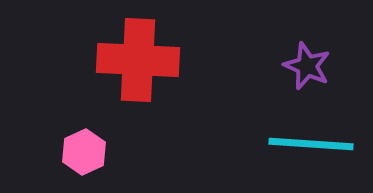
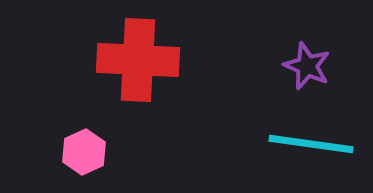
cyan line: rotated 4 degrees clockwise
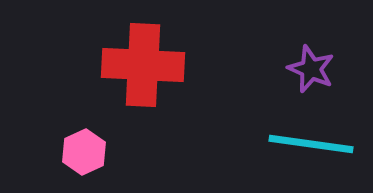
red cross: moved 5 px right, 5 px down
purple star: moved 4 px right, 3 px down
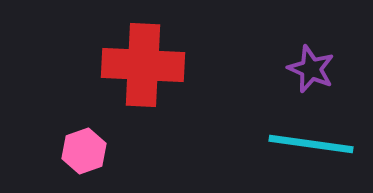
pink hexagon: moved 1 px up; rotated 6 degrees clockwise
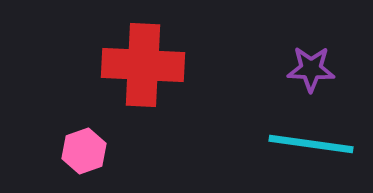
purple star: rotated 21 degrees counterclockwise
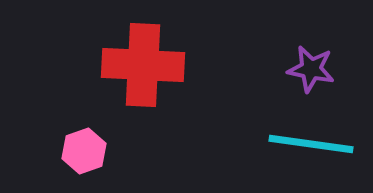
purple star: rotated 9 degrees clockwise
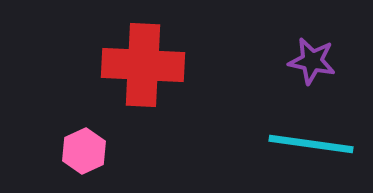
purple star: moved 1 px right, 8 px up
pink hexagon: rotated 6 degrees counterclockwise
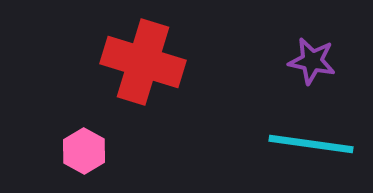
red cross: moved 3 px up; rotated 14 degrees clockwise
pink hexagon: rotated 6 degrees counterclockwise
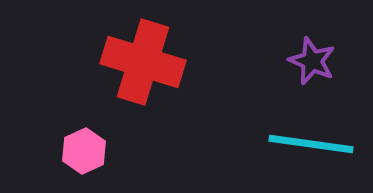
purple star: rotated 12 degrees clockwise
pink hexagon: rotated 6 degrees clockwise
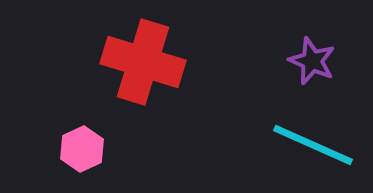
cyan line: moved 2 px right, 1 px down; rotated 16 degrees clockwise
pink hexagon: moved 2 px left, 2 px up
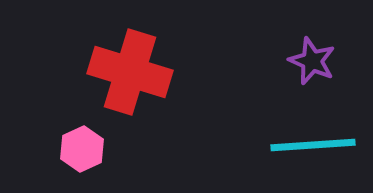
red cross: moved 13 px left, 10 px down
cyan line: rotated 28 degrees counterclockwise
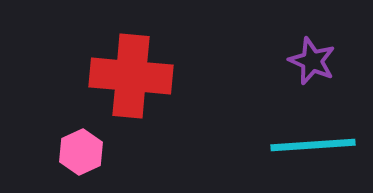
red cross: moved 1 px right, 4 px down; rotated 12 degrees counterclockwise
pink hexagon: moved 1 px left, 3 px down
